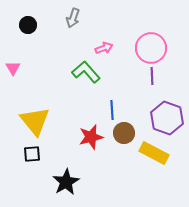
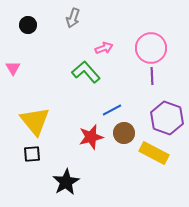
blue line: rotated 66 degrees clockwise
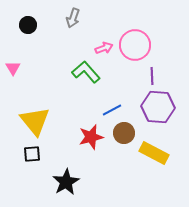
pink circle: moved 16 px left, 3 px up
purple hexagon: moved 9 px left, 11 px up; rotated 16 degrees counterclockwise
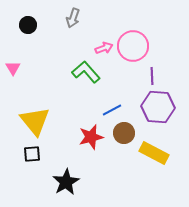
pink circle: moved 2 px left, 1 px down
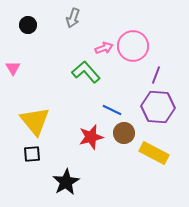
purple line: moved 4 px right, 1 px up; rotated 24 degrees clockwise
blue line: rotated 54 degrees clockwise
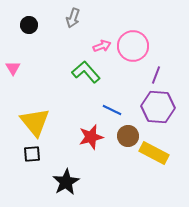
black circle: moved 1 px right
pink arrow: moved 2 px left, 2 px up
yellow triangle: moved 1 px down
brown circle: moved 4 px right, 3 px down
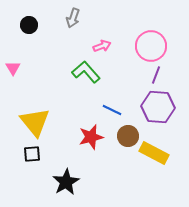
pink circle: moved 18 px right
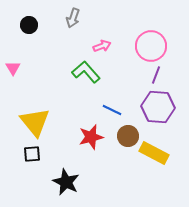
black star: rotated 16 degrees counterclockwise
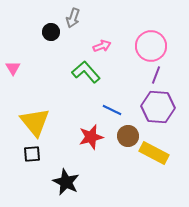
black circle: moved 22 px right, 7 px down
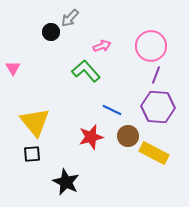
gray arrow: moved 3 px left; rotated 24 degrees clockwise
green L-shape: moved 1 px up
